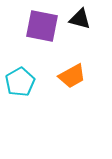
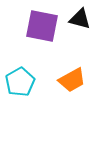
orange trapezoid: moved 4 px down
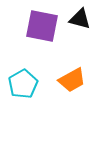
cyan pentagon: moved 3 px right, 2 px down
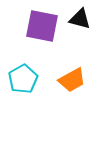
cyan pentagon: moved 5 px up
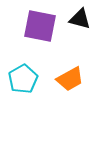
purple square: moved 2 px left
orange trapezoid: moved 2 px left, 1 px up
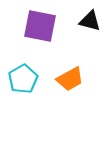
black triangle: moved 10 px right, 2 px down
